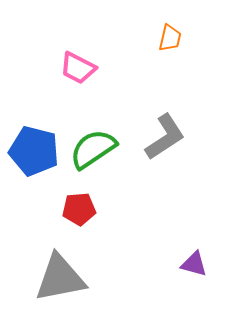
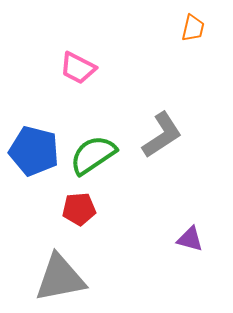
orange trapezoid: moved 23 px right, 10 px up
gray L-shape: moved 3 px left, 2 px up
green semicircle: moved 6 px down
purple triangle: moved 4 px left, 25 px up
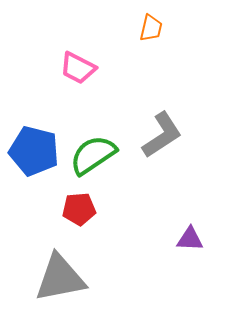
orange trapezoid: moved 42 px left
purple triangle: rotated 12 degrees counterclockwise
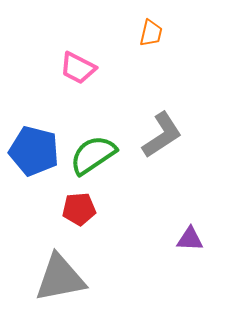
orange trapezoid: moved 5 px down
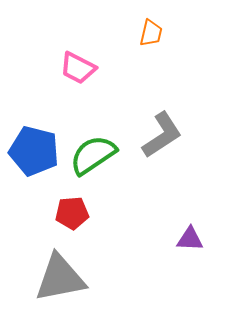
red pentagon: moved 7 px left, 4 px down
